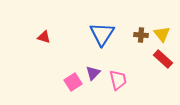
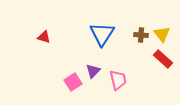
purple triangle: moved 2 px up
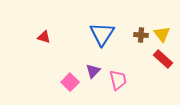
pink square: moved 3 px left; rotated 12 degrees counterclockwise
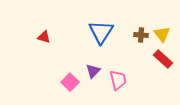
blue triangle: moved 1 px left, 2 px up
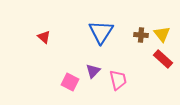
red triangle: rotated 24 degrees clockwise
pink square: rotated 18 degrees counterclockwise
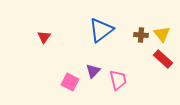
blue triangle: moved 2 px up; rotated 20 degrees clockwise
red triangle: rotated 24 degrees clockwise
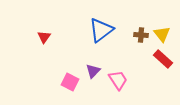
pink trapezoid: rotated 20 degrees counterclockwise
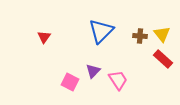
blue triangle: moved 1 px down; rotated 8 degrees counterclockwise
brown cross: moved 1 px left, 1 px down
